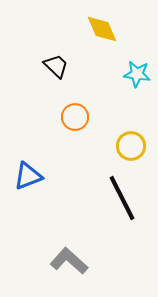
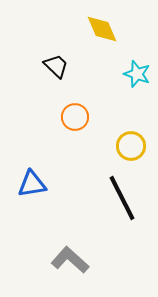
cyan star: rotated 12 degrees clockwise
blue triangle: moved 4 px right, 8 px down; rotated 12 degrees clockwise
gray L-shape: moved 1 px right, 1 px up
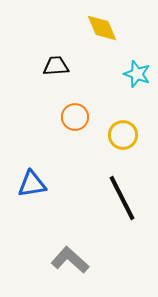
yellow diamond: moved 1 px up
black trapezoid: rotated 48 degrees counterclockwise
yellow circle: moved 8 px left, 11 px up
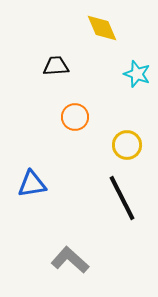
yellow circle: moved 4 px right, 10 px down
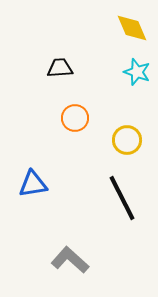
yellow diamond: moved 30 px right
black trapezoid: moved 4 px right, 2 px down
cyan star: moved 2 px up
orange circle: moved 1 px down
yellow circle: moved 5 px up
blue triangle: moved 1 px right
